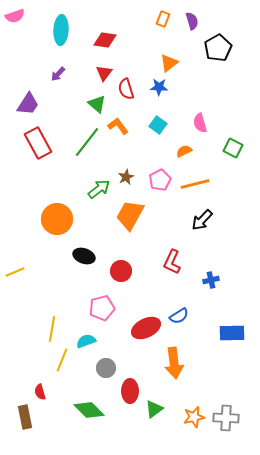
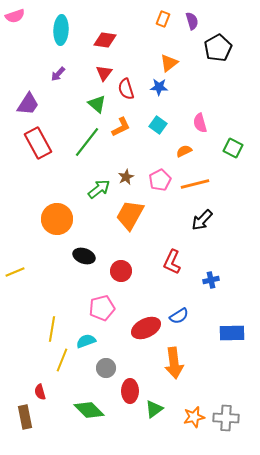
orange L-shape at (118, 126): moved 3 px right, 1 px down; rotated 100 degrees clockwise
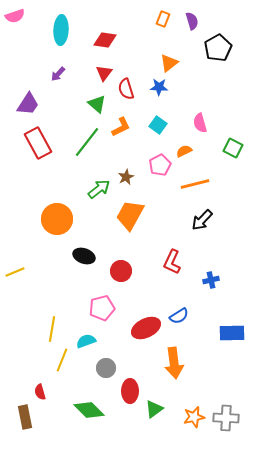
pink pentagon at (160, 180): moved 15 px up
